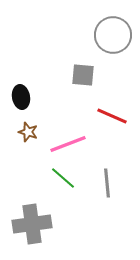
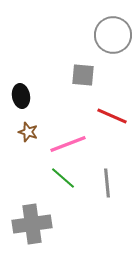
black ellipse: moved 1 px up
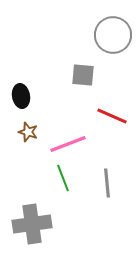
green line: rotated 28 degrees clockwise
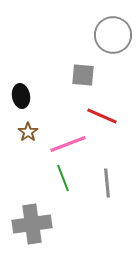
red line: moved 10 px left
brown star: rotated 18 degrees clockwise
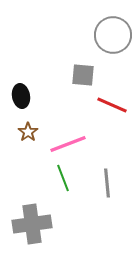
red line: moved 10 px right, 11 px up
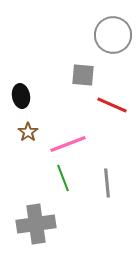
gray cross: moved 4 px right
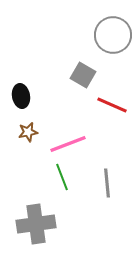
gray square: rotated 25 degrees clockwise
brown star: rotated 24 degrees clockwise
green line: moved 1 px left, 1 px up
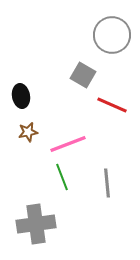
gray circle: moved 1 px left
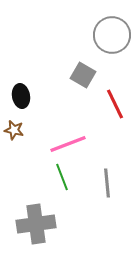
red line: moved 3 px right, 1 px up; rotated 40 degrees clockwise
brown star: moved 14 px left, 2 px up; rotated 24 degrees clockwise
